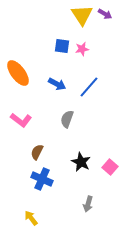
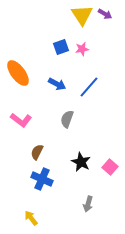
blue square: moved 1 px left, 1 px down; rotated 28 degrees counterclockwise
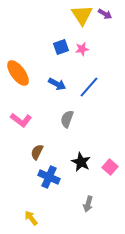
blue cross: moved 7 px right, 2 px up
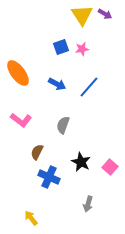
gray semicircle: moved 4 px left, 6 px down
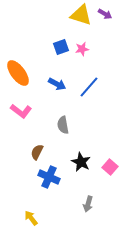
yellow triangle: moved 1 px left; rotated 40 degrees counterclockwise
pink L-shape: moved 9 px up
gray semicircle: rotated 30 degrees counterclockwise
